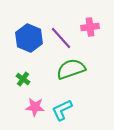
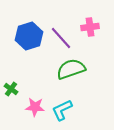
blue hexagon: moved 2 px up; rotated 20 degrees clockwise
green cross: moved 12 px left, 10 px down
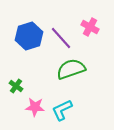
pink cross: rotated 36 degrees clockwise
green cross: moved 5 px right, 3 px up
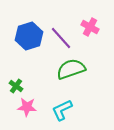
pink star: moved 8 px left
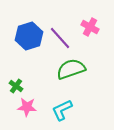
purple line: moved 1 px left
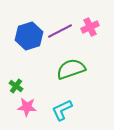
pink cross: rotated 36 degrees clockwise
purple line: moved 7 px up; rotated 75 degrees counterclockwise
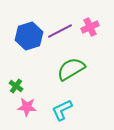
green semicircle: rotated 12 degrees counterclockwise
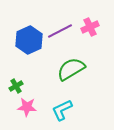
blue hexagon: moved 4 px down; rotated 8 degrees counterclockwise
green cross: rotated 24 degrees clockwise
